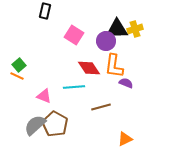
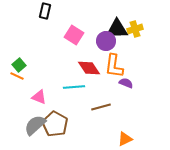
pink triangle: moved 5 px left, 1 px down
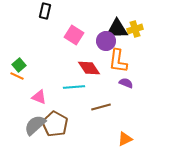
orange L-shape: moved 4 px right, 5 px up
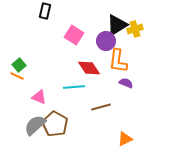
black triangle: moved 4 px up; rotated 30 degrees counterclockwise
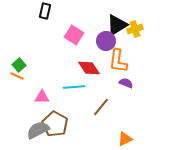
pink triangle: moved 3 px right; rotated 21 degrees counterclockwise
brown line: rotated 36 degrees counterclockwise
gray semicircle: moved 3 px right, 5 px down; rotated 15 degrees clockwise
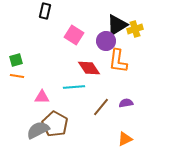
green square: moved 3 px left, 5 px up; rotated 24 degrees clockwise
orange line: rotated 16 degrees counterclockwise
purple semicircle: moved 20 px down; rotated 32 degrees counterclockwise
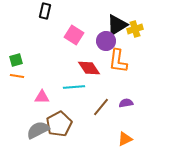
brown pentagon: moved 4 px right; rotated 15 degrees clockwise
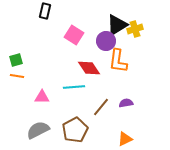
brown pentagon: moved 16 px right, 6 px down
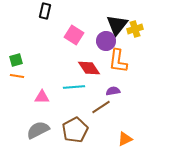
black triangle: rotated 20 degrees counterclockwise
purple semicircle: moved 13 px left, 12 px up
brown line: rotated 18 degrees clockwise
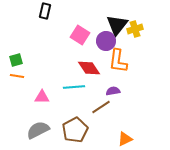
pink square: moved 6 px right
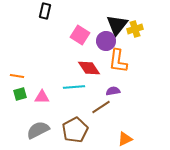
green square: moved 4 px right, 34 px down
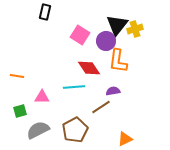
black rectangle: moved 1 px down
green square: moved 17 px down
